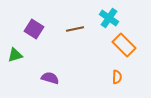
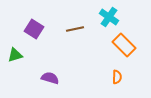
cyan cross: moved 1 px up
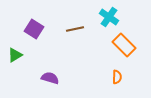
green triangle: rotated 14 degrees counterclockwise
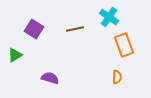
orange rectangle: rotated 25 degrees clockwise
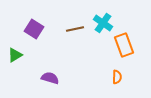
cyan cross: moved 6 px left, 6 px down
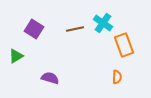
green triangle: moved 1 px right, 1 px down
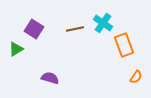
green triangle: moved 7 px up
orange semicircle: moved 19 px right; rotated 32 degrees clockwise
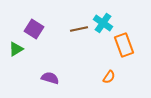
brown line: moved 4 px right
orange semicircle: moved 27 px left
